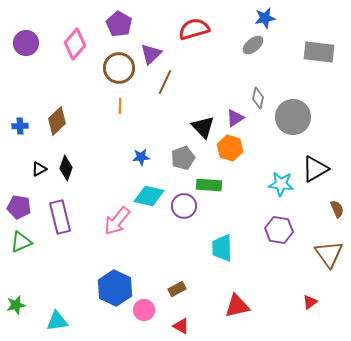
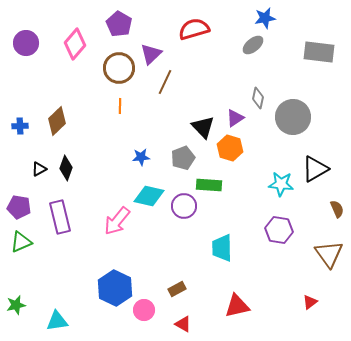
red triangle at (181, 326): moved 2 px right, 2 px up
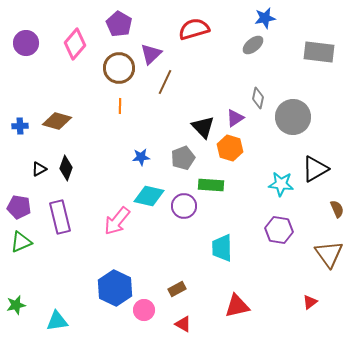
brown diamond at (57, 121): rotated 60 degrees clockwise
green rectangle at (209, 185): moved 2 px right
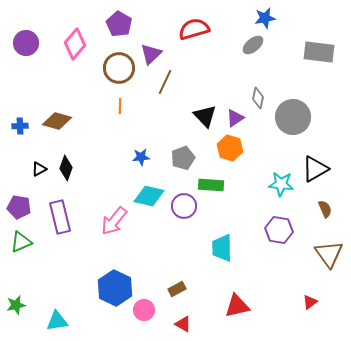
black triangle at (203, 127): moved 2 px right, 11 px up
brown semicircle at (337, 209): moved 12 px left
pink arrow at (117, 221): moved 3 px left
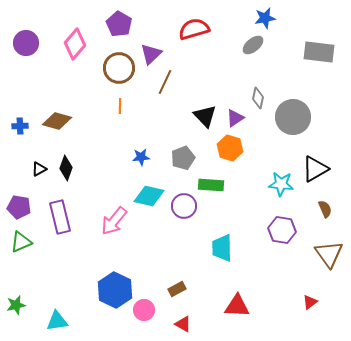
purple hexagon at (279, 230): moved 3 px right
blue hexagon at (115, 288): moved 2 px down
red triangle at (237, 306): rotated 16 degrees clockwise
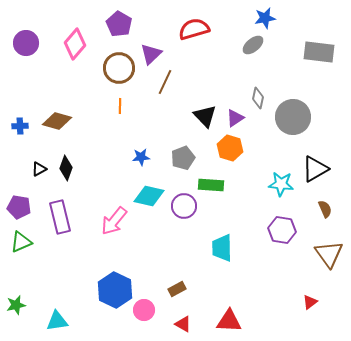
red triangle at (237, 306): moved 8 px left, 15 px down
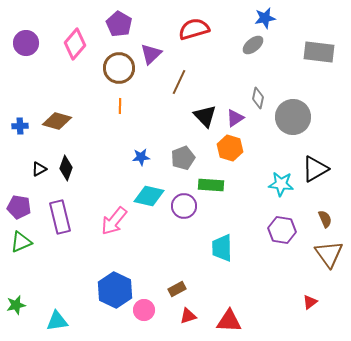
brown line at (165, 82): moved 14 px right
brown semicircle at (325, 209): moved 10 px down
red triangle at (183, 324): moved 5 px right, 8 px up; rotated 48 degrees counterclockwise
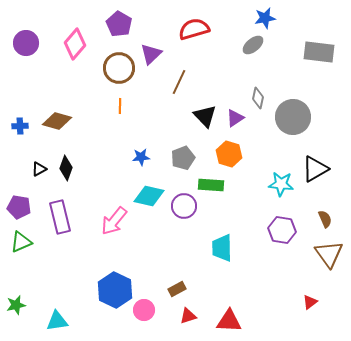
orange hexagon at (230, 148): moved 1 px left, 6 px down
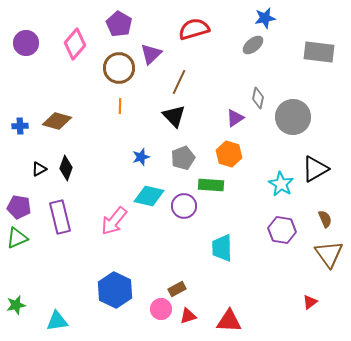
black triangle at (205, 116): moved 31 px left
blue star at (141, 157): rotated 12 degrees counterclockwise
cyan star at (281, 184): rotated 25 degrees clockwise
green triangle at (21, 242): moved 4 px left, 4 px up
pink circle at (144, 310): moved 17 px right, 1 px up
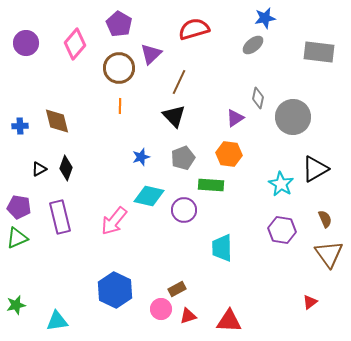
brown diamond at (57, 121): rotated 60 degrees clockwise
orange hexagon at (229, 154): rotated 10 degrees counterclockwise
purple circle at (184, 206): moved 4 px down
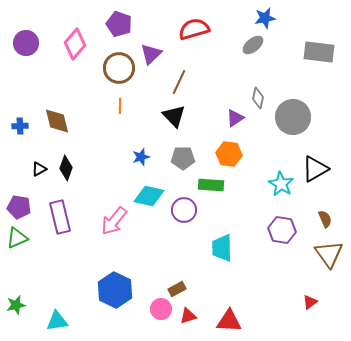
purple pentagon at (119, 24): rotated 10 degrees counterclockwise
gray pentagon at (183, 158): rotated 20 degrees clockwise
